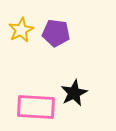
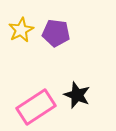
black star: moved 3 px right, 2 px down; rotated 24 degrees counterclockwise
pink rectangle: rotated 36 degrees counterclockwise
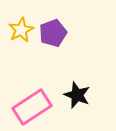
purple pentagon: moved 3 px left; rotated 28 degrees counterclockwise
pink rectangle: moved 4 px left
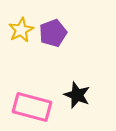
pink rectangle: rotated 48 degrees clockwise
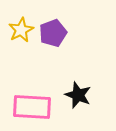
black star: moved 1 px right
pink rectangle: rotated 12 degrees counterclockwise
